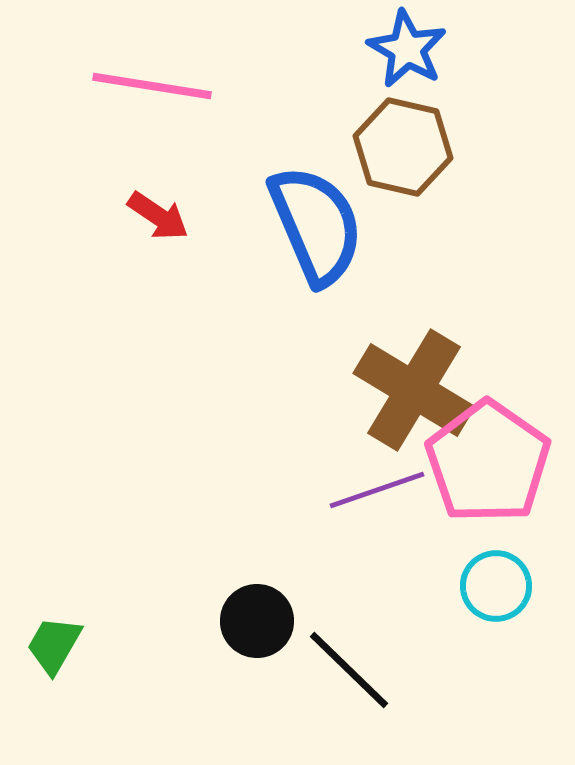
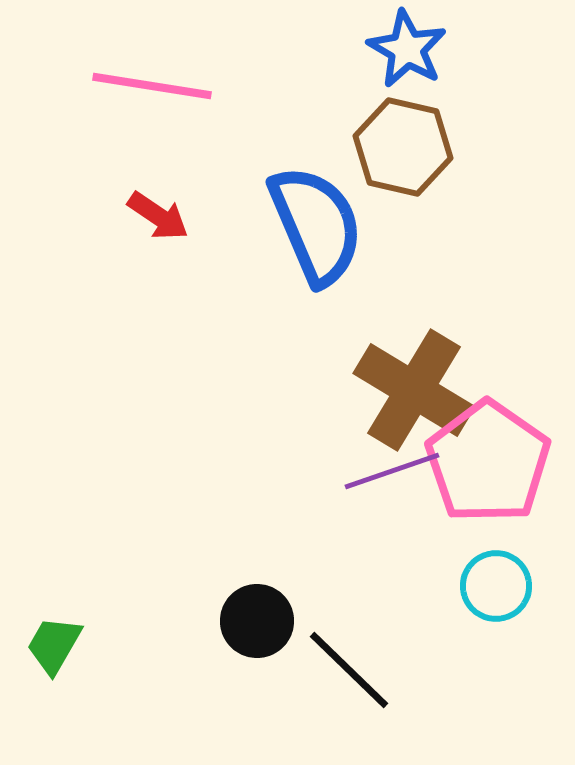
purple line: moved 15 px right, 19 px up
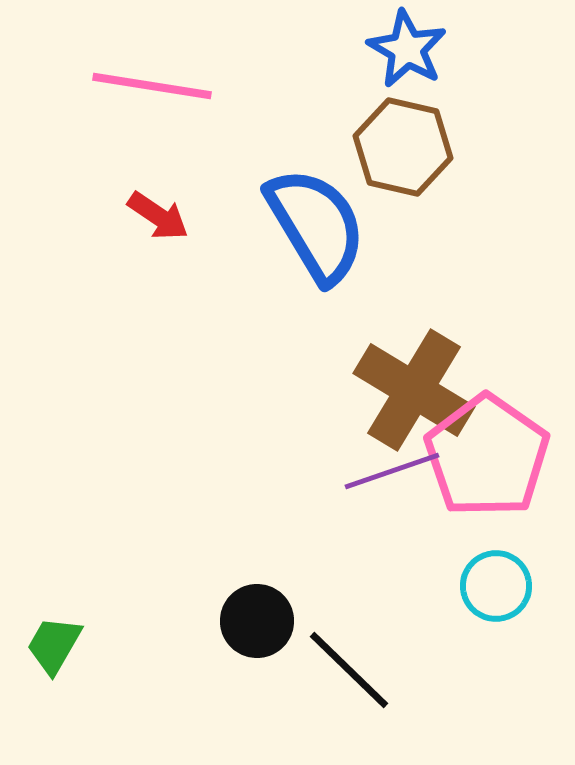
blue semicircle: rotated 8 degrees counterclockwise
pink pentagon: moved 1 px left, 6 px up
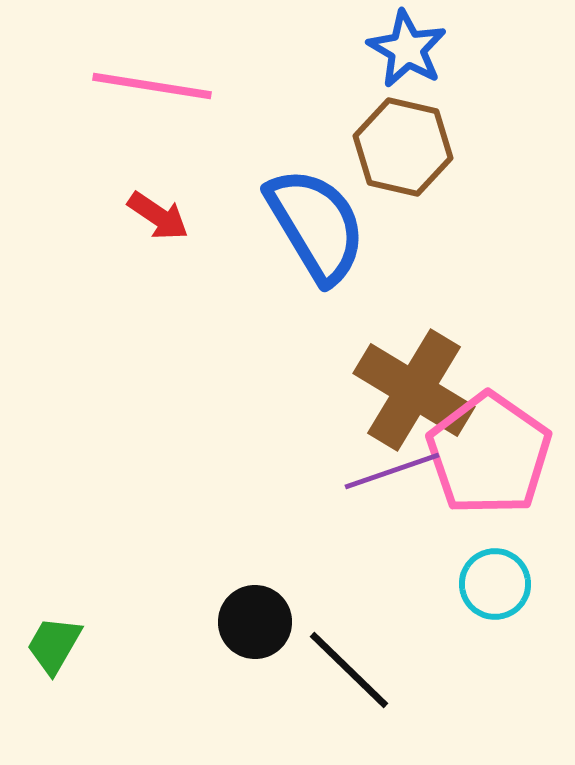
pink pentagon: moved 2 px right, 2 px up
cyan circle: moved 1 px left, 2 px up
black circle: moved 2 px left, 1 px down
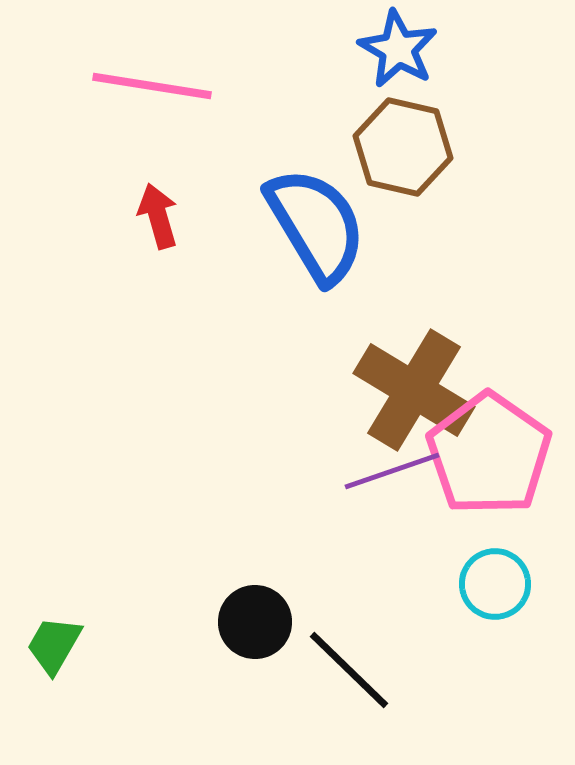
blue star: moved 9 px left
red arrow: rotated 140 degrees counterclockwise
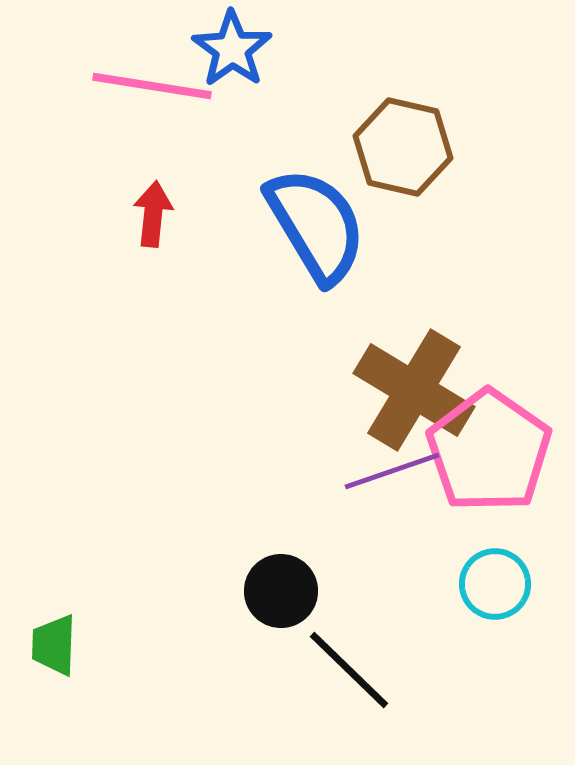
blue star: moved 166 px left; rotated 6 degrees clockwise
red arrow: moved 5 px left, 2 px up; rotated 22 degrees clockwise
pink pentagon: moved 3 px up
black circle: moved 26 px right, 31 px up
green trapezoid: rotated 28 degrees counterclockwise
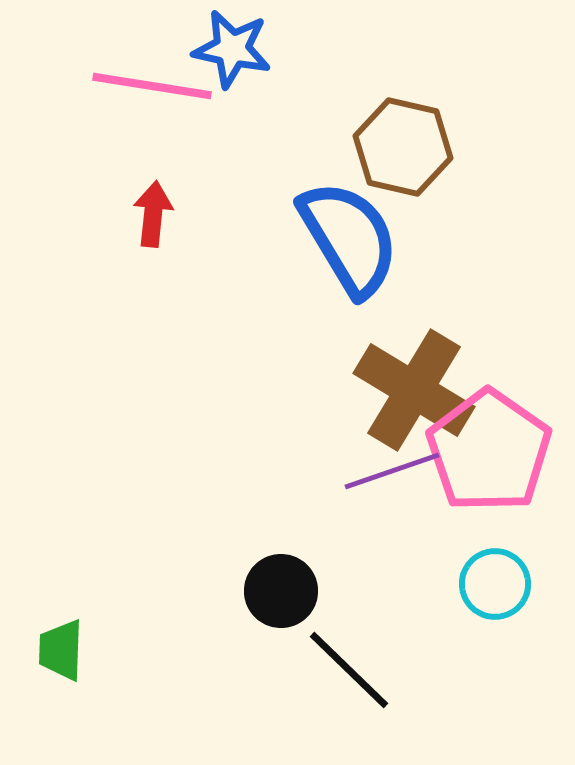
blue star: rotated 24 degrees counterclockwise
blue semicircle: moved 33 px right, 13 px down
green trapezoid: moved 7 px right, 5 px down
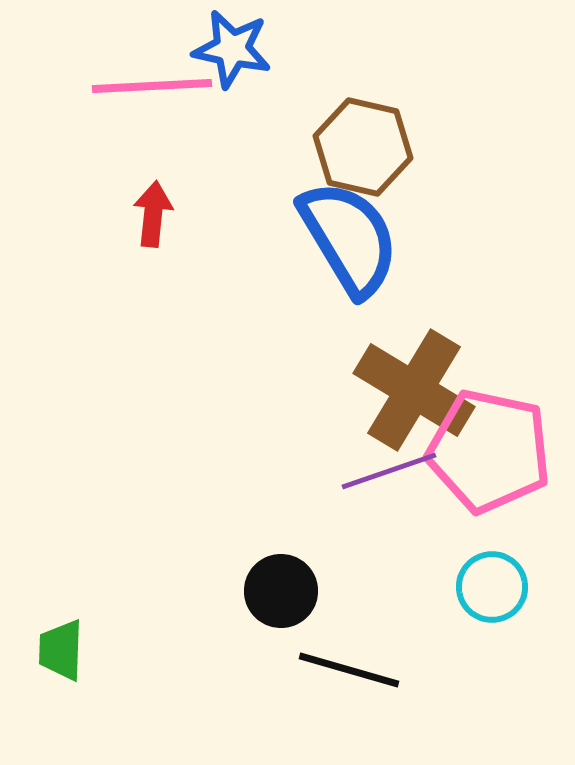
pink line: rotated 12 degrees counterclockwise
brown hexagon: moved 40 px left
pink pentagon: rotated 23 degrees counterclockwise
purple line: moved 3 px left
cyan circle: moved 3 px left, 3 px down
black line: rotated 28 degrees counterclockwise
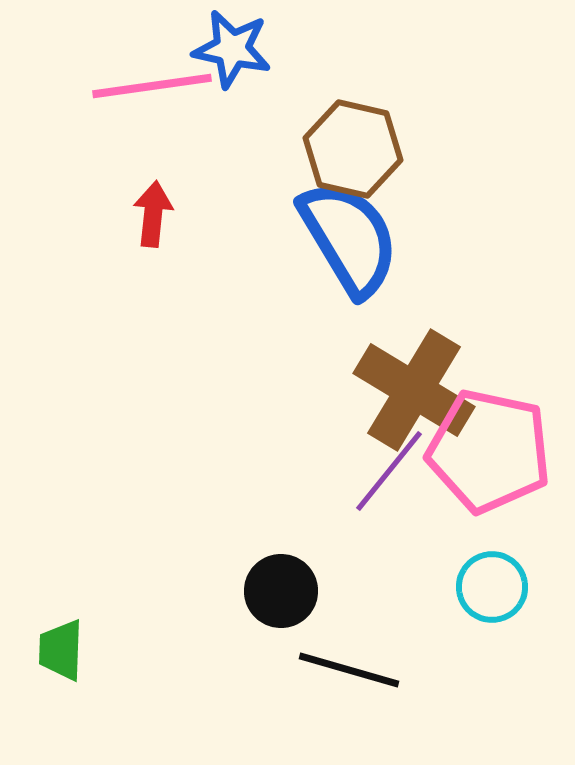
pink line: rotated 5 degrees counterclockwise
brown hexagon: moved 10 px left, 2 px down
purple line: rotated 32 degrees counterclockwise
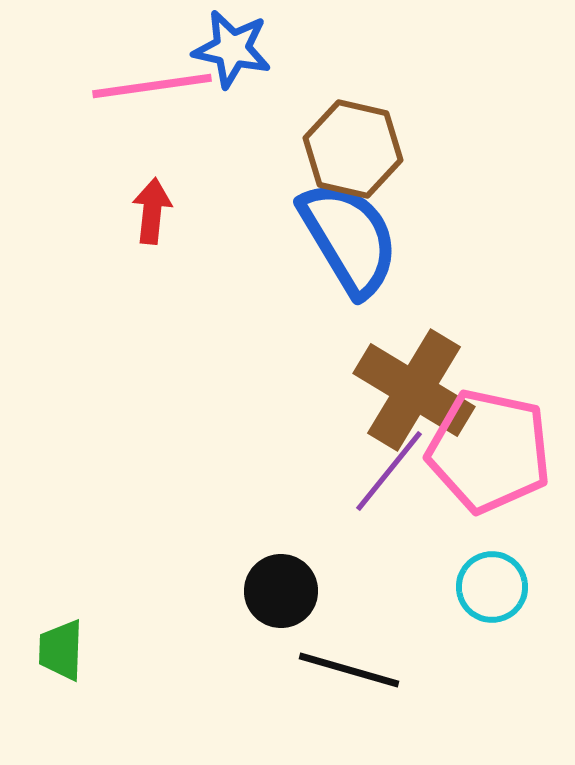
red arrow: moved 1 px left, 3 px up
